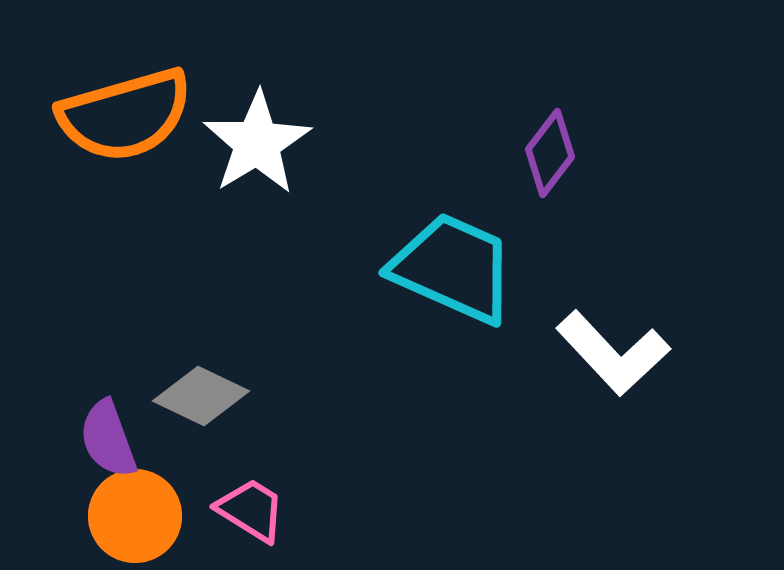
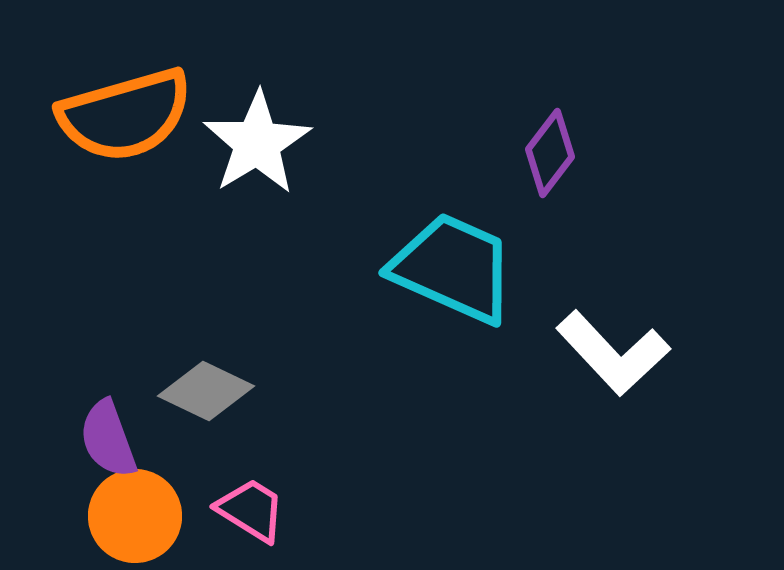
gray diamond: moved 5 px right, 5 px up
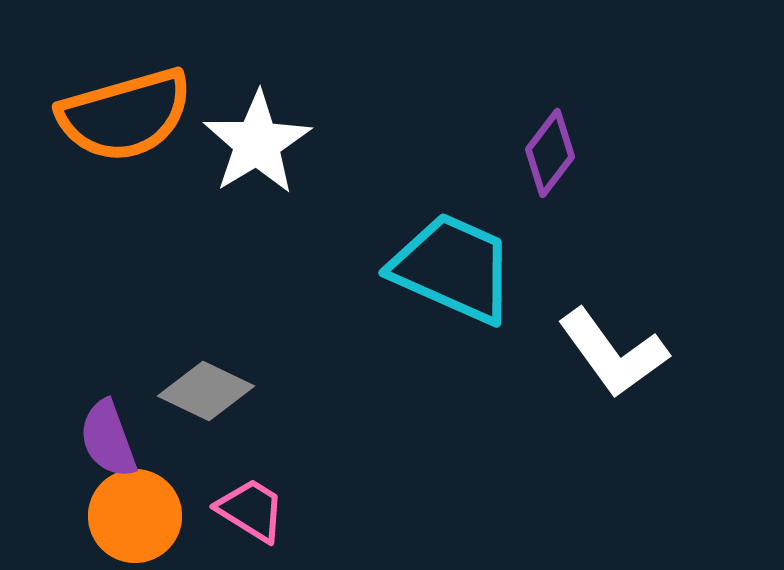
white L-shape: rotated 7 degrees clockwise
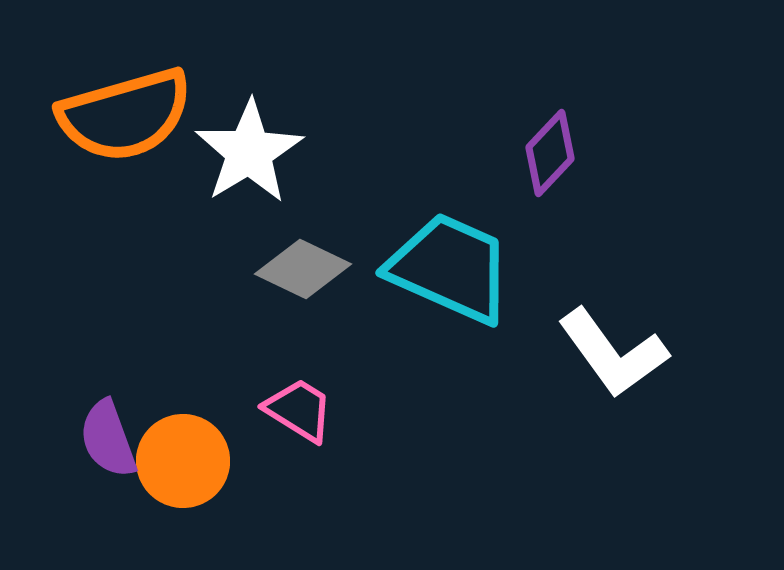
white star: moved 8 px left, 9 px down
purple diamond: rotated 6 degrees clockwise
cyan trapezoid: moved 3 px left
gray diamond: moved 97 px right, 122 px up
pink trapezoid: moved 48 px right, 100 px up
orange circle: moved 48 px right, 55 px up
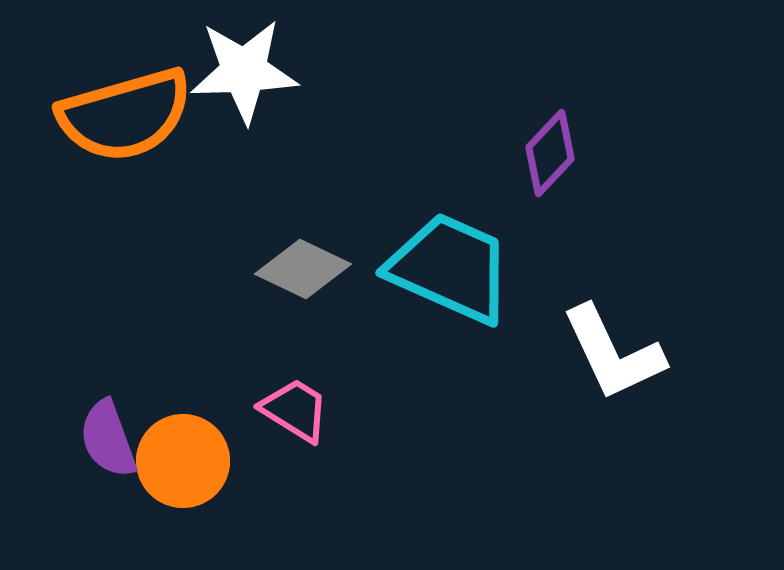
white star: moved 5 px left, 81 px up; rotated 29 degrees clockwise
white L-shape: rotated 11 degrees clockwise
pink trapezoid: moved 4 px left
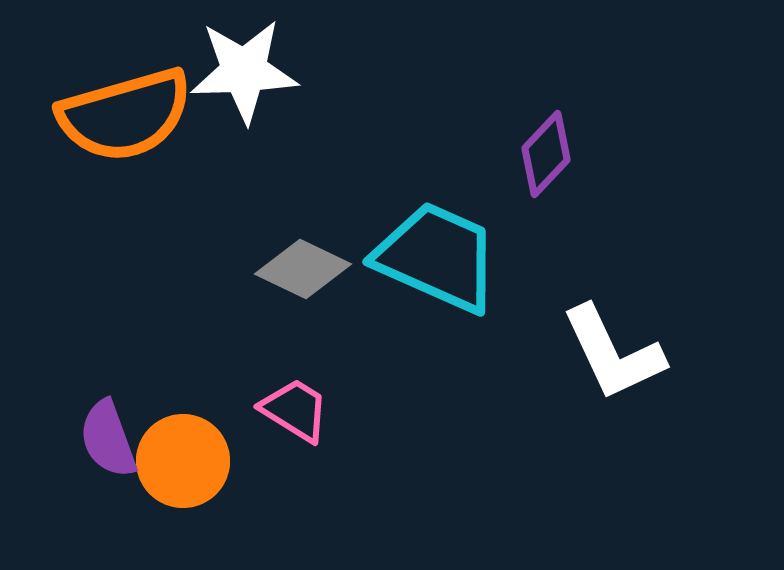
purple diamond: moved 4 px left, 1 px down
cyan trapezoid: moved 13 px left, 11 px up
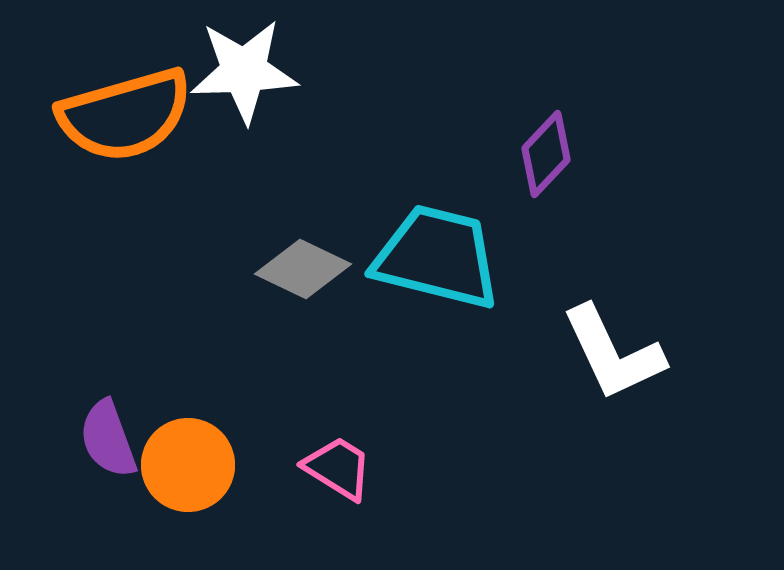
cyan trapezoid: rotated 10 degrees counterclockwise
pink trapezoid: moved 43 px right, 58 px down
orange circle: moved 5 px right, 4 px down
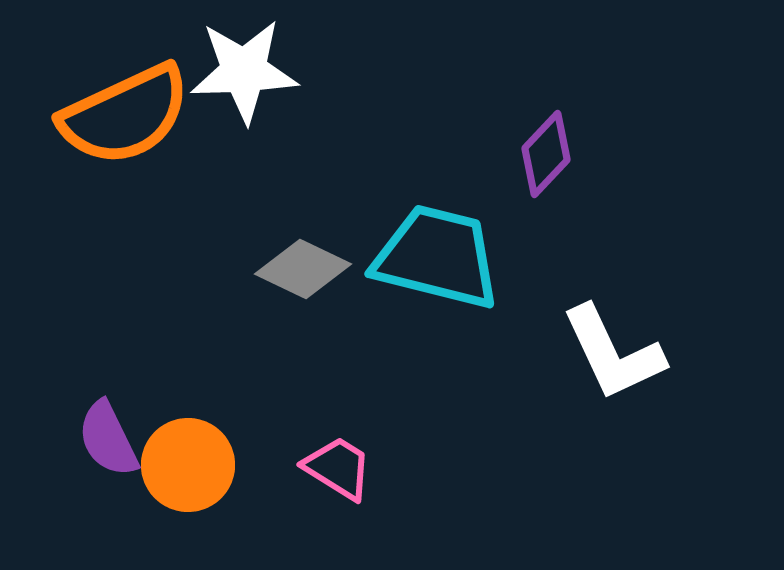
orange semicircle: rotated 9 degrees counterclockwise
purple semicircle: rotated 6 degrees counterclockwise
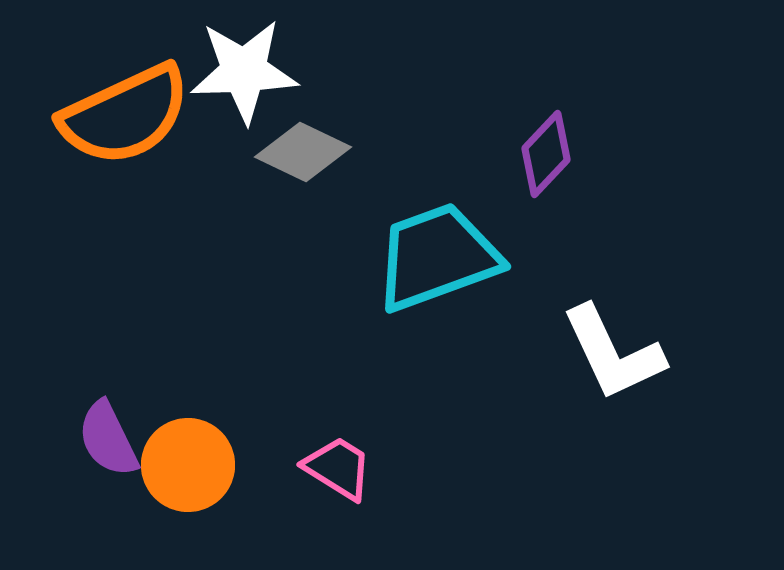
cyan trapezoid: rotated 34 degrees counterclockwise
gray diamond: moved 117 px up
